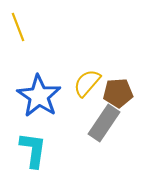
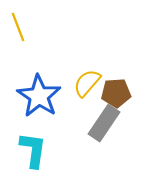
brown pentagon: moved 2 px left
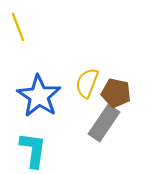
yellow semicircle: rotated 20 degrees counterclockwise
brown pentagon: rotated 16 degrees clockwise
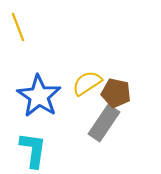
yellow semicircle: rotated 36 degrees clockwise
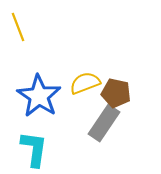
yellow semicircle: moved 2 px left; rotated 12 degrees clockwise
cyan L-shape: moved 1 px right, 1 px up
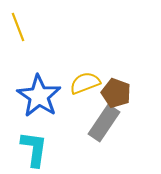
brown pentagon: rotated 8 degrees clockwise
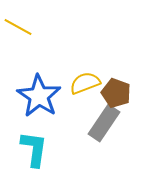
yellow line: rotated 40 degrees counterclockwise
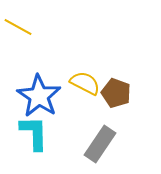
yellow semicircle: rotated 48 degrees clockwise
gray rectangle: moved 4 px left, 21 px down
cyan L-shape: moved 16 px up; rotated 9 degrees counterclockwise
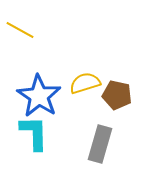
yellow line: moved 2 px right, 3 px down
yellow semicircle: rotated 44 degrees counterclockwise
brown pentagon: moved 1 px right, 2 px down; rotated 8 degrees counterclockwise
gray rectangle: rotated 18 degrees counterclockwise
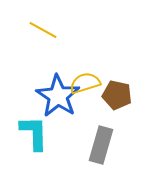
yellow line: moved 23 px right
blue star: moved 19 px right
gray rectangle: moved 1 px right, 1 px down
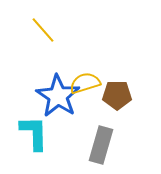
yellow line: rotated 20 degrees clockwise
brown pentagon: rotated 12 degrees counterclockwise
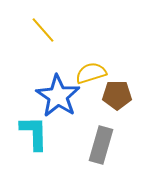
yellow semicircle: moved 6 px right, 10 px up
